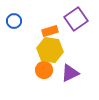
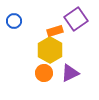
orange rectangle: moved 5 px right
yellow hexagon: rotated 20 degrees clockwise
orange circle: moved 3 px down
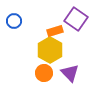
purple square: rotated 20 degrees counterclockwise
purple triangle: rotated 48 degrees counterclockwise
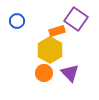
blue circle: moved 3 px right
orange rectangle: moved 2 px right
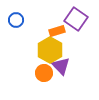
blue circle: moved 1 px left, 1 px up
purple triangle: moved 9 px left, 7 px up
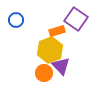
yellow hexagon: rotated 10 degrees clockwise
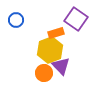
orange rectangle: moved 1 px left, 2 px down
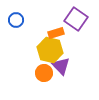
yellow hexagon: rotated 25 degrees counterclockwise
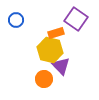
orange circle: moved 6 px down
